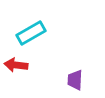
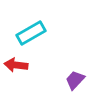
purple trapezoid: rotated 40 degrees clockwise
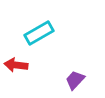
cyan rectangle: moved 8 px right
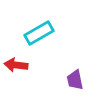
purple trapezoid: rotated 55 degrees counterclockwise
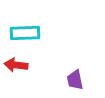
cyan rectangle: moved 14 px left; rotated 28 degrees clockwise
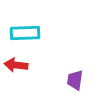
purple trapezoid: rotated 20 degrees clockwise
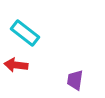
cyan rectangle: rotated 40 degrees clockwise
